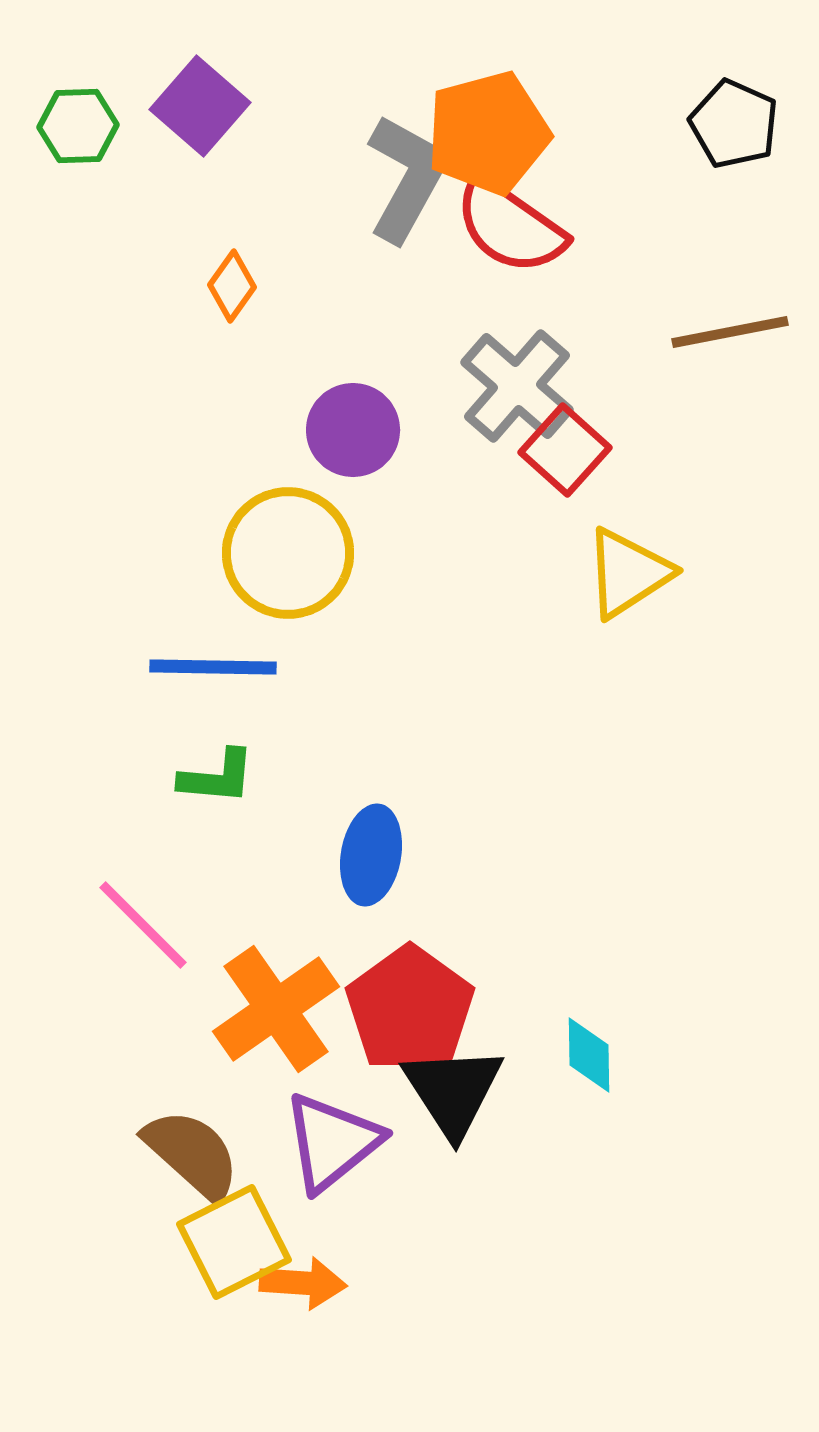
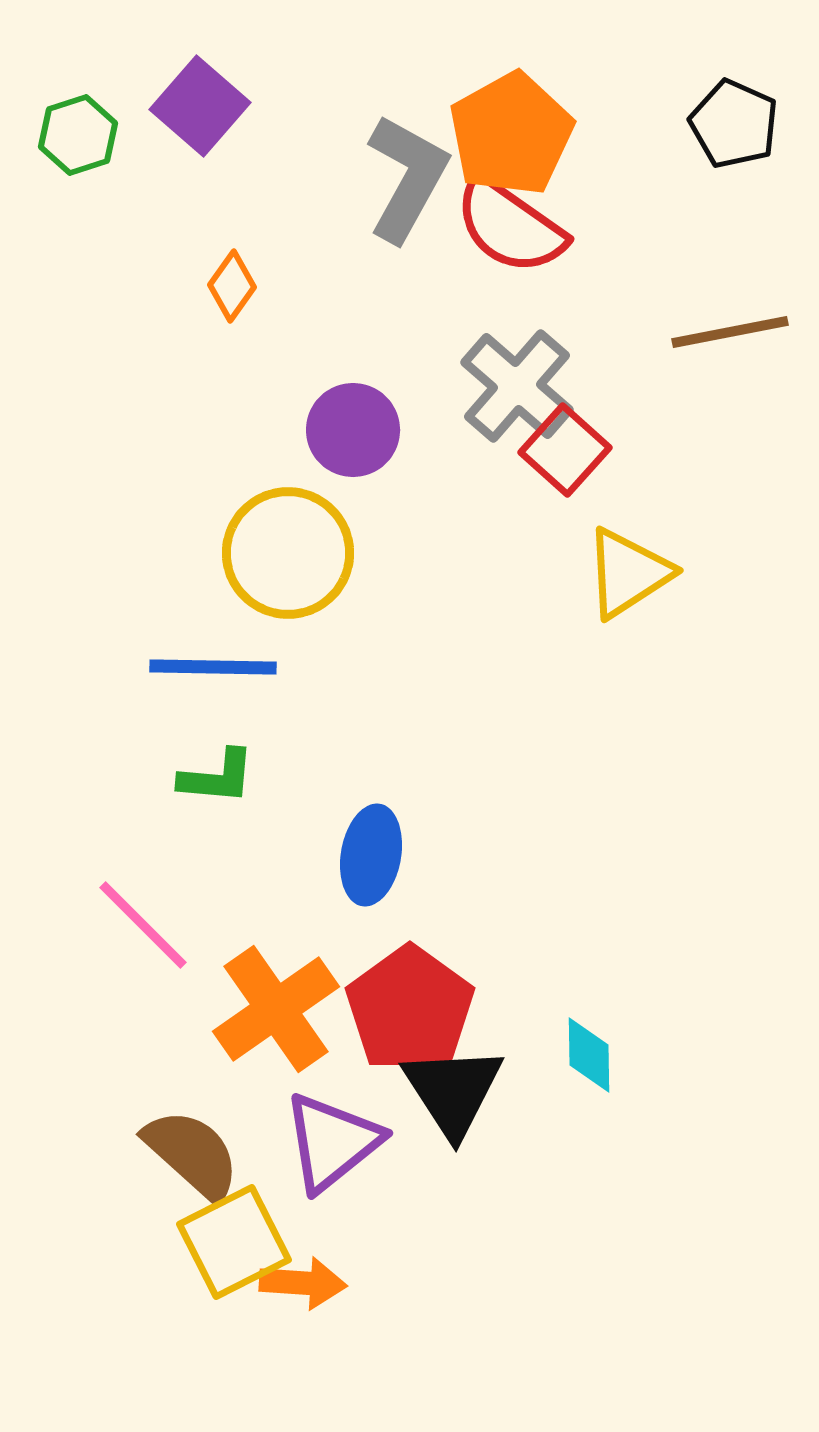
green hexagon: moved 9 px down; rotated 16 degrees counterclockwise
orange pentagon: moved 23 px right, 1 px down; rotated 14 degrees counterclockwise
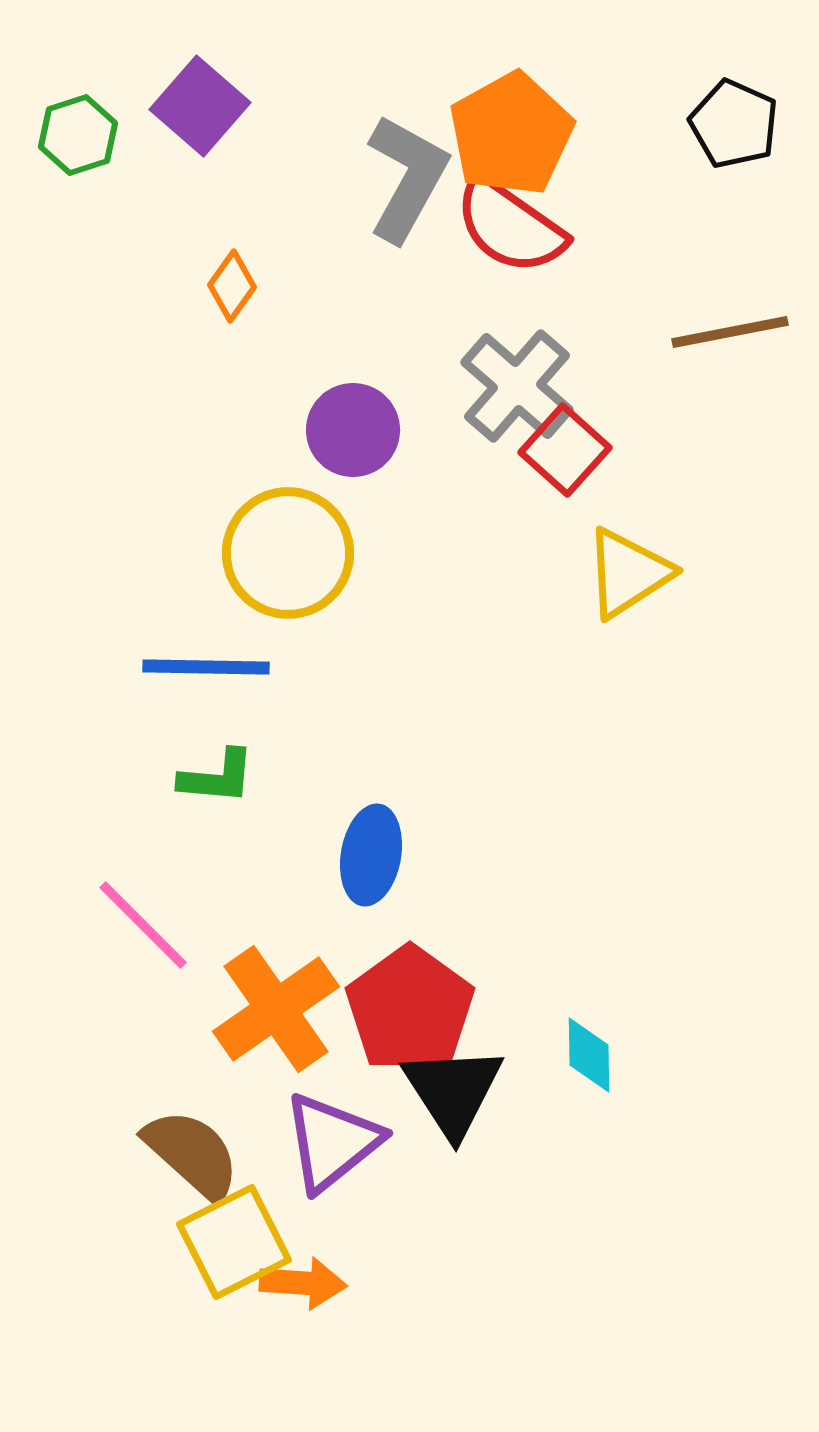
blue line: moved 7 px left
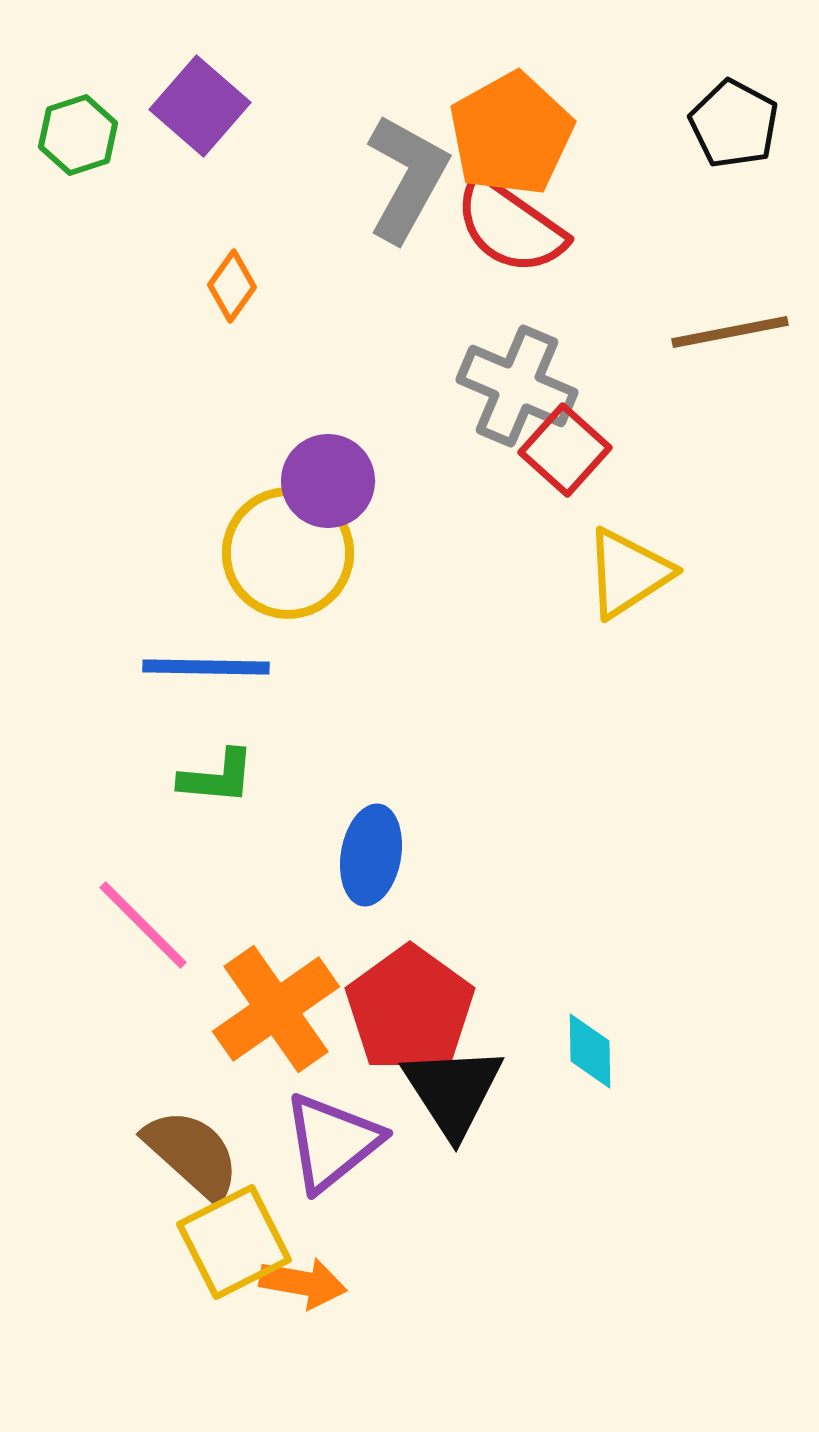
black pentagon: rotated 4 degrees clockwise
gray cross: rotated 18 degrees counterclockwise
purple circle: moved 25 px left, 51 px down
cyan diamond: moved 1 px right, 4 px up
orange arrow: rotated 6 degrees clockwise
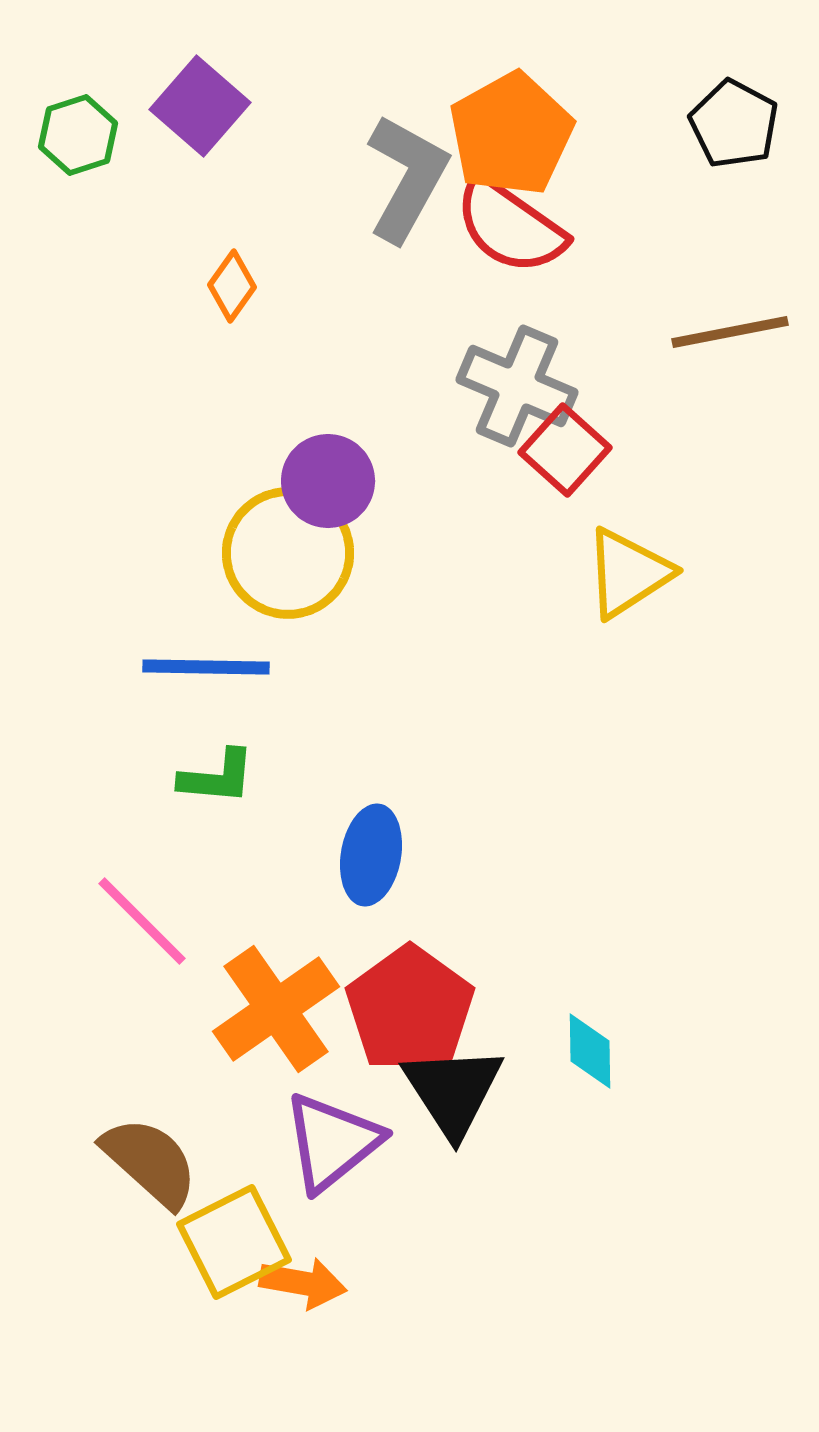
pink line: moved 1 px left, 4 px up
brown semicircle: moved 42 px left, 8 px down
